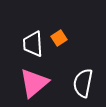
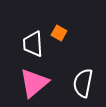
orange square: moved 5 px up; rotated 28 degrees counterclockwise
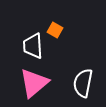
orange square: moved 4 px left, 3 px up
white trapezoid: moved 2 px down
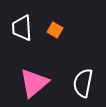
white trapezoid: moved 11 px left, 18 px up
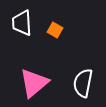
white trapezoid: moved 5 px up
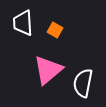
white trapezoid: moved 1 px right
pink triangle: moved 14 px right, 13 px up
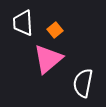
orange square: rotated 21 degrees clockwise
pink triangle: moved 11 px up
